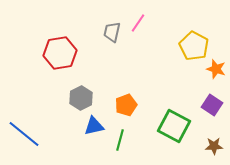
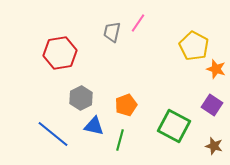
blue triangle: rotated 25 degrees clockwise
blue line: moved 29 px right
brown star: rotated 18 degrees clockwise
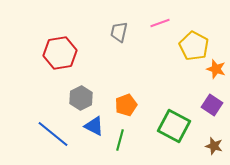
pink line: moved 22 px right; rotated 36 degrees clockwise
gray trapezoid: moved 7 px right
blue triangle: rotated 15 degrees clockwise
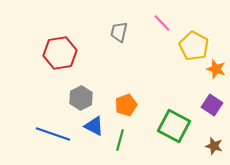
pink line: moved 2 px right; rotated 66 degrees clockwise
blue line: rotated 20 degrees counterclockwise
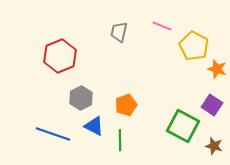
pink line: moved 3 px down; rotated 24 degrees counterclockwise
red hexagon: moved 3 px down; rotated 12 degrees counterclockwise
orange star: moved 1 px right
green square: moved 9 px right
green line: rotated 15 degrees counterclockwise
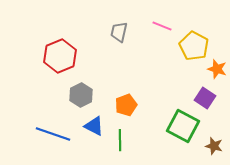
gray hexagon: moved 3 px up
purple square: moved 7 px left, 7 px up
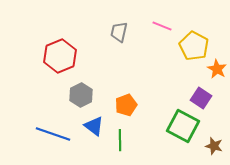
orange star: rotated 12 degrees clockwise
purple square: moved 4 px left
blue triangle: rotated 10 degrees clockwise
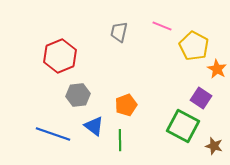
gray hexagon: moved 3 px left; rotated 20 degrees clockwise
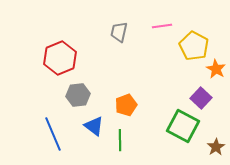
pink line: rotated 30 degrees counterclockwise
red hexagon: moved 2 px down
orange star: moved 1 px left
purple square: rotated 10 degrees clockwise
blue line: rotated 48 degrees clockwise
brown star: moved 2 px right, 1 px down; rotated 24 degrees clockwise
